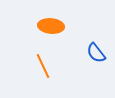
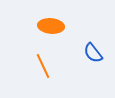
blue semicircle: moved 3 px left
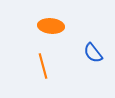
orange line: rotated 10 degrees clockwise
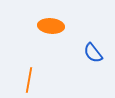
orange line: moved 14 px left, 14 px down; rotated 25 degrees clockwise
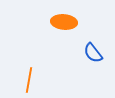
orange ellipse: moved 13 px right, 4 px up
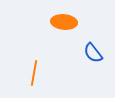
orange line: moved 5 px right, 7 px up
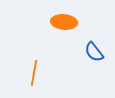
blue semicircle: moved 1 px right, 1 px up
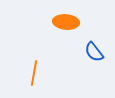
orange ellipse: moved 2 px right
